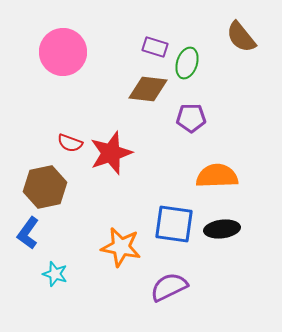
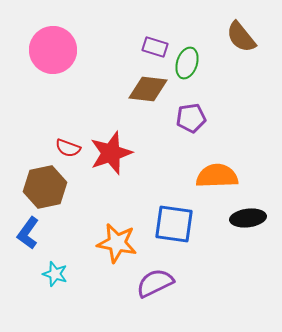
pink circle: moved 10 px left, 2 px up
purple pentagon: rotated 8 degrees counterclockwise
red semicircle: moved 2 px left, 5 px down
black ellipse: moved 26 px right, 11 px up
orange star: moved 4 px left, 4 px up
purple semicircle: moved 14 px left, 4 px up
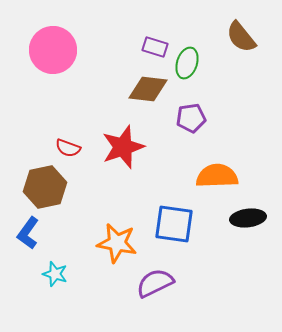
red star: moved 12 px right, 6 px up
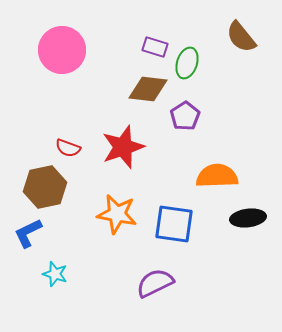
pink circle: moved 9 px right
purple pentagon: moved 6 px left, 2 px up; rotated 24 degrees counterclockwise
blue L-shape: rotated 28 degrees clockwise
orange star: moved 29 px up
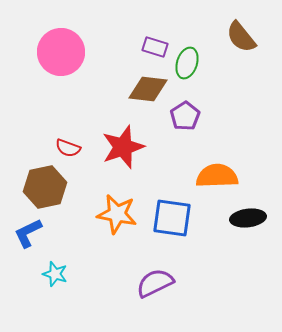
pink circle: moved 1 px left, 2 px down
blue square: moved 2 px left, 6 px up
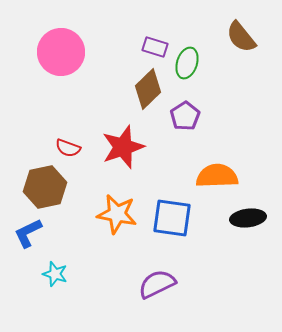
brown diamond: rotated 51 degrees counterclockwise
purple semicircle: moved 2 px right, 1 px down
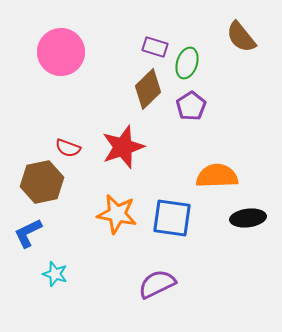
purple pentagon: moved 6 px right, 10 px up
brown hexagon: moved 3 px left, 5 px up
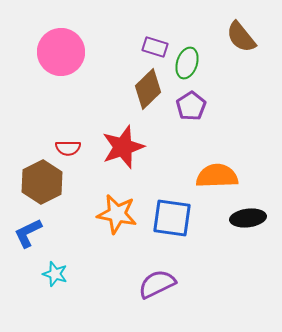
red semicircle: rotated 20 degrees counterclockwise
brown hexagon: rotated 15 degrees counterclockwise
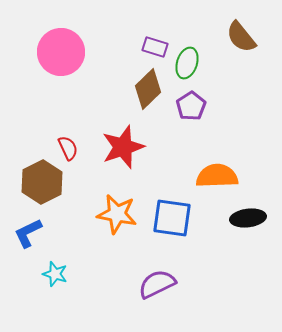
red semicircle: rotated 115 degrees counterclockwise
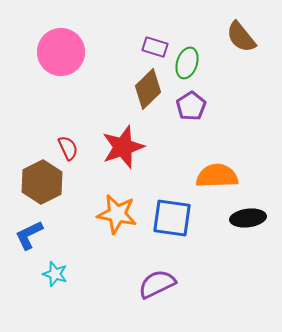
blue L-shape: moved 1 px right, 2 px down
